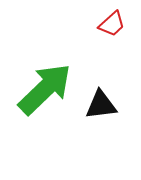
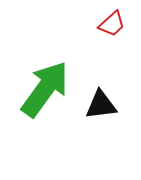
green arrow: rotated 10 degrees counterclockwise
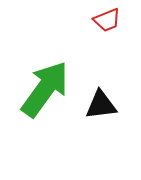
red trapezoid: moved 5 px left, 4 px up; rotated 20 degrees clockwise
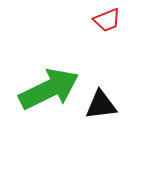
green arrow: moved 4 px right; rotated 28 degrees clockwise
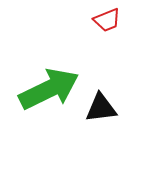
black triangle: moved 3 px down
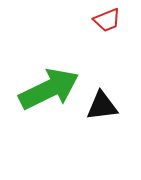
black triangle: moved 1 px right, 2 px up
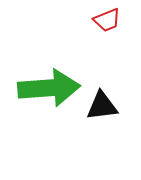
green arrow: moved 1 px up; rotated 22 degrees clockwise
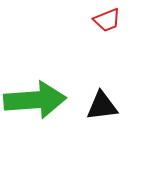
green arrow: moved 14 px left, 12 px down
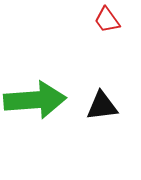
red trapezoid: rotated 76 degrees clockwise
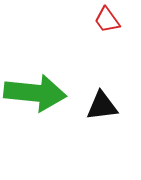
green arrow: moved 7 px up; rotated 10 degrees clockwise
